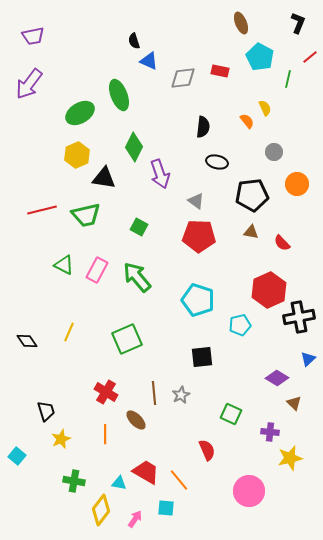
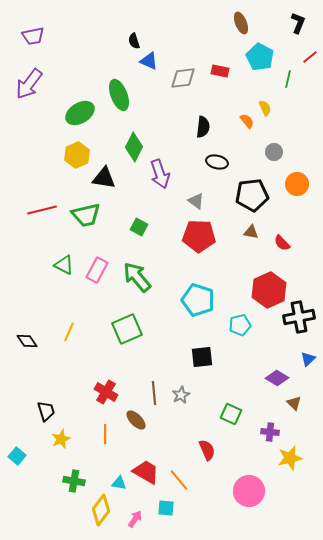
green square at (127, 339): moved 10 px up
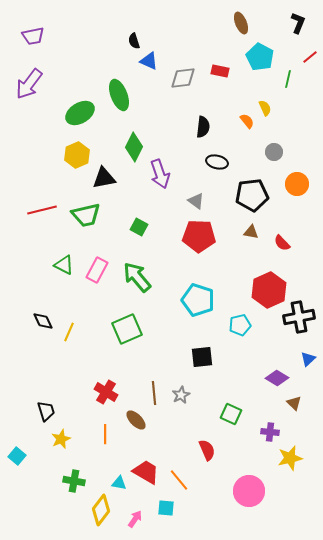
black triangle at (104, 178): rotated 20 degrees counterclockwise
black diamond at (27, 341): moved 16 px right, 20 px up; rotated 10 degrees clockwise
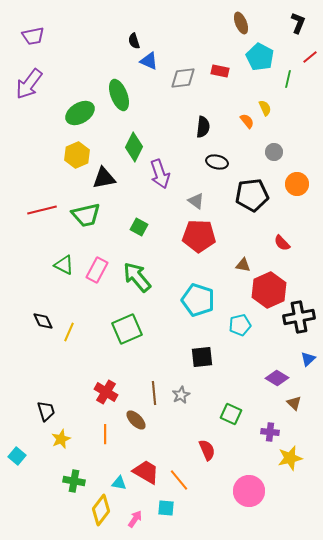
brown triangle at (251, 232): moved 8 px left, 33 px down
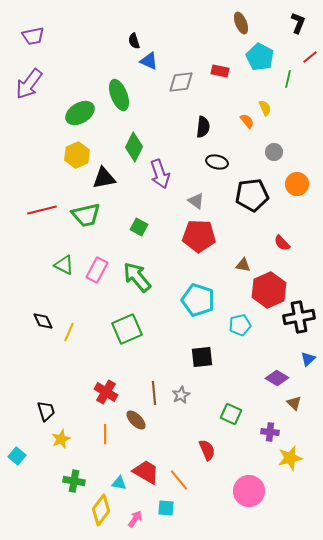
gray diamond at (183, 78): moved 2 px left, 4 px down
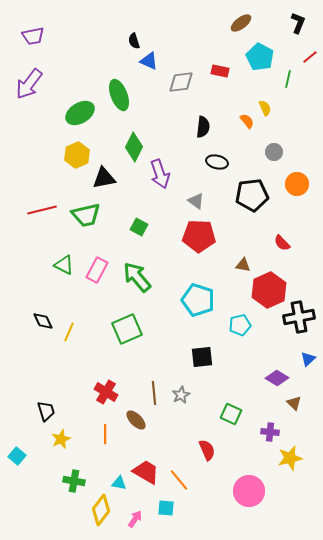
brown ellipse at (241, 23): rotated 75 degrees clockwise
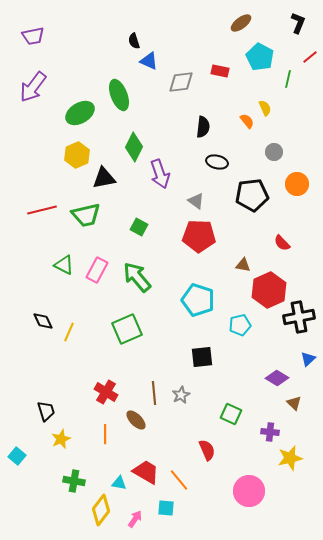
purple arrow at (29, 84): moved 4 px right, 3 px down
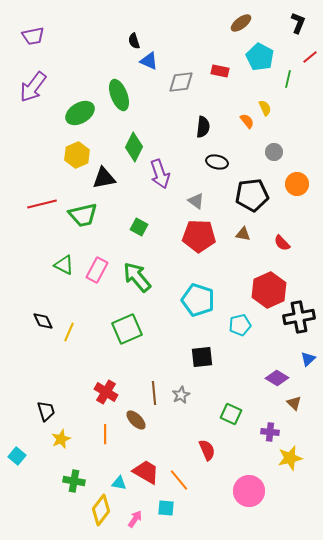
red line at (42, 210): moved 6 px up
green trapezoid at (86, 215): moved 3 px left
brown triangle at (243, 265): moved 31 px up
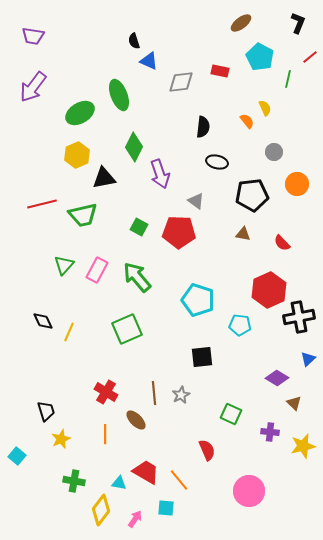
purple trapezoid at (33, 36): rotated 20 degrees clockwise
red pentagon at (199, 236): moved 20 px left, 4 px up
green triangle at (64, 265): rotated 45 degrees clockwise
cyan pentagon at (240, 325): rotated 20 degrees clockwise
yellow star at (290, 458): moved 13 px right, 12 px up
